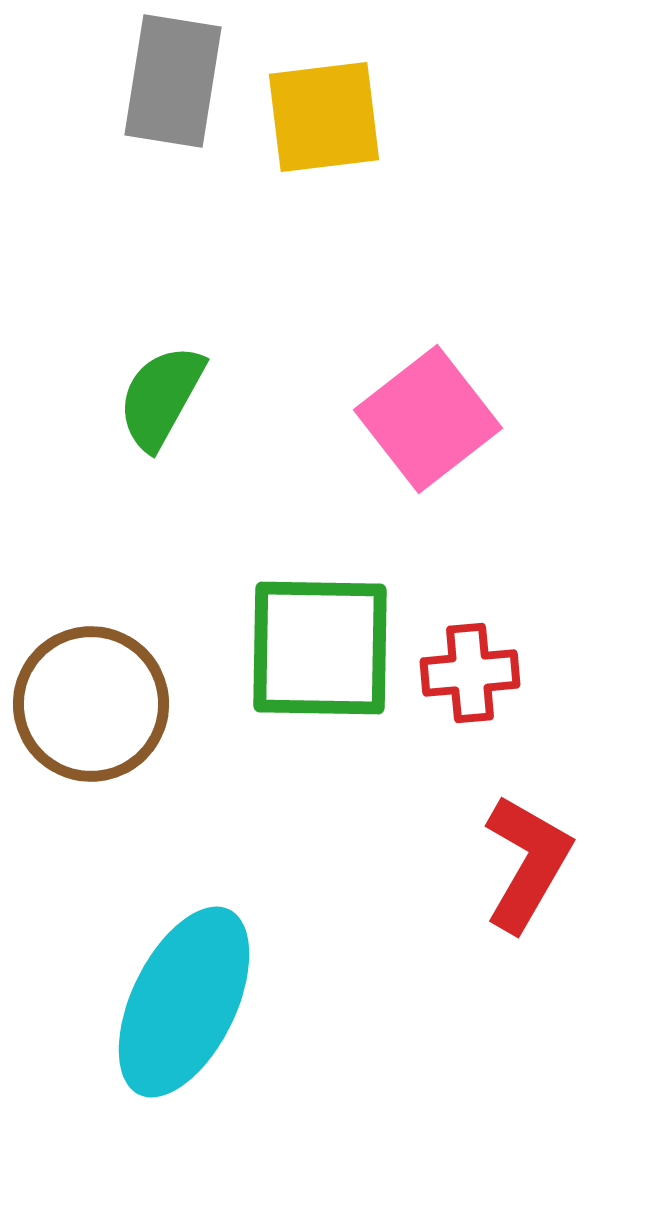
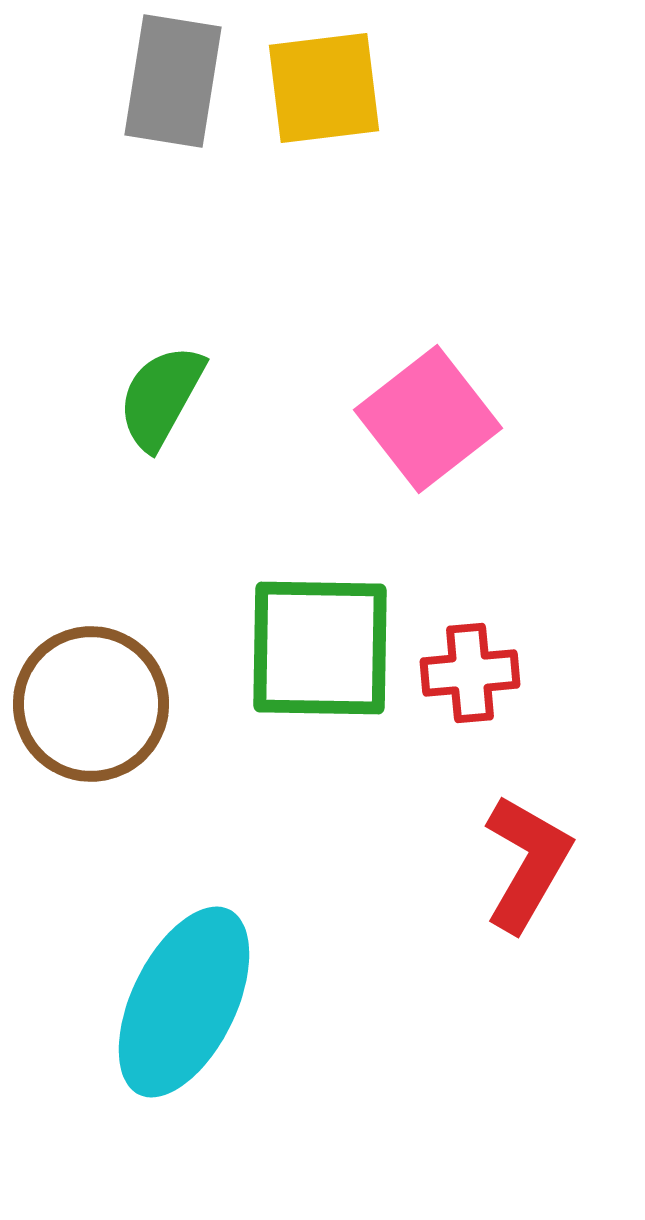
yellow square: moved 29 px up
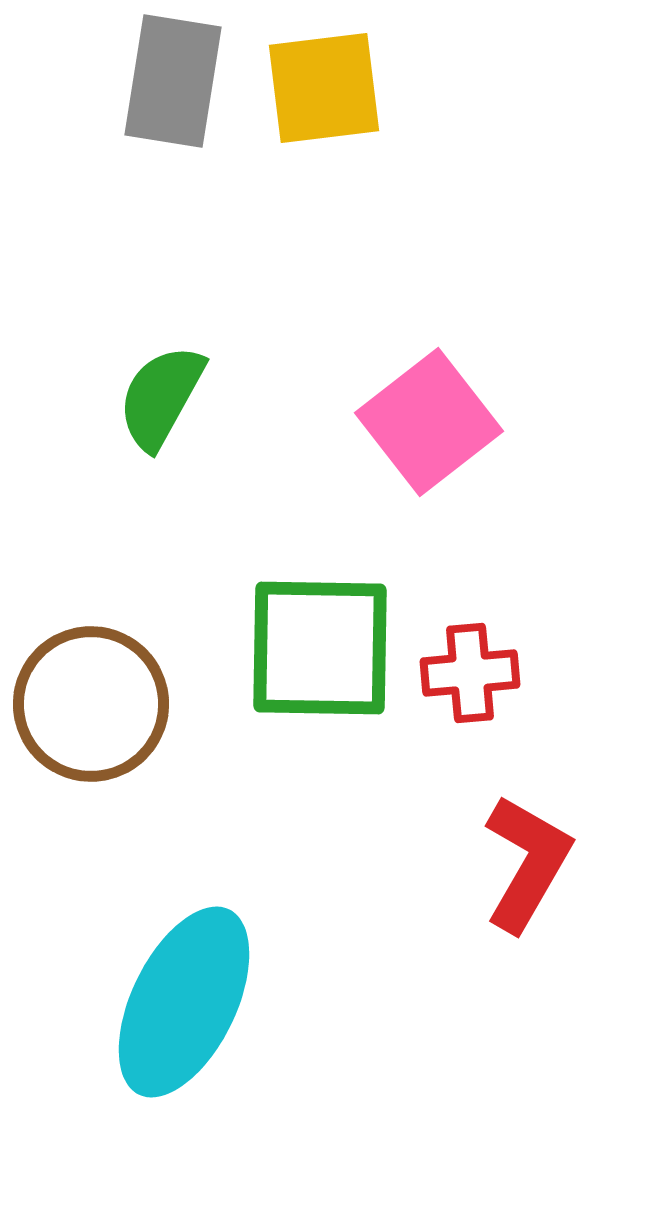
pink square: moved 1 px right, 3 px down
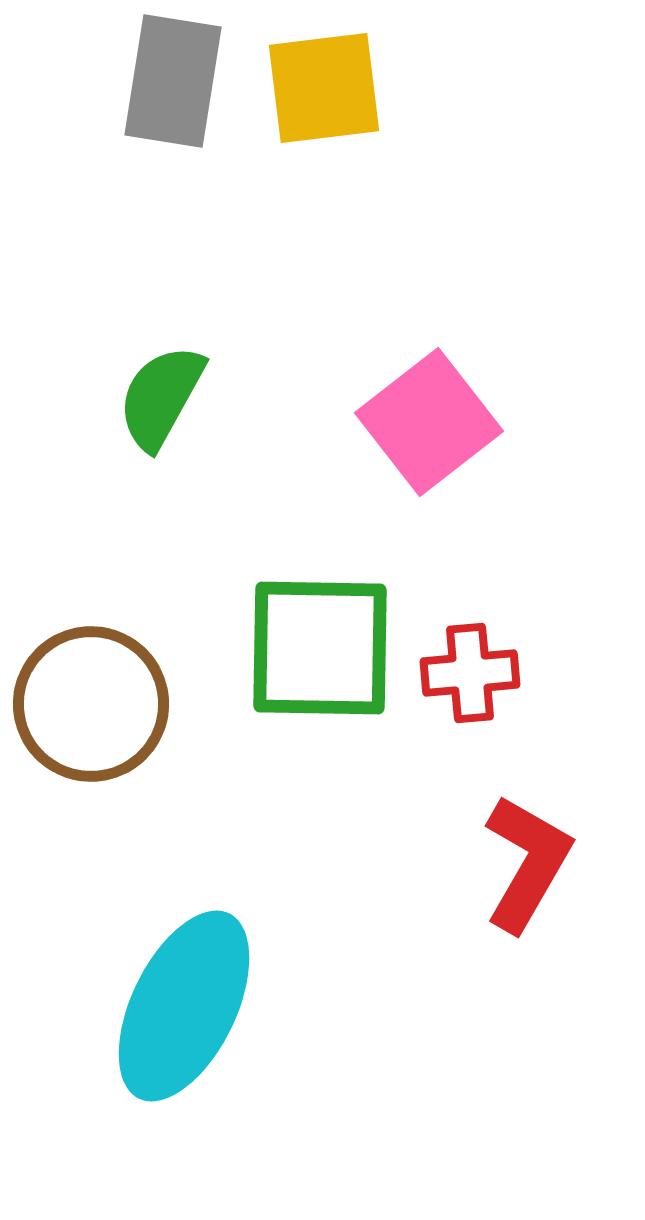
cyan ellipse: moved 4 px down
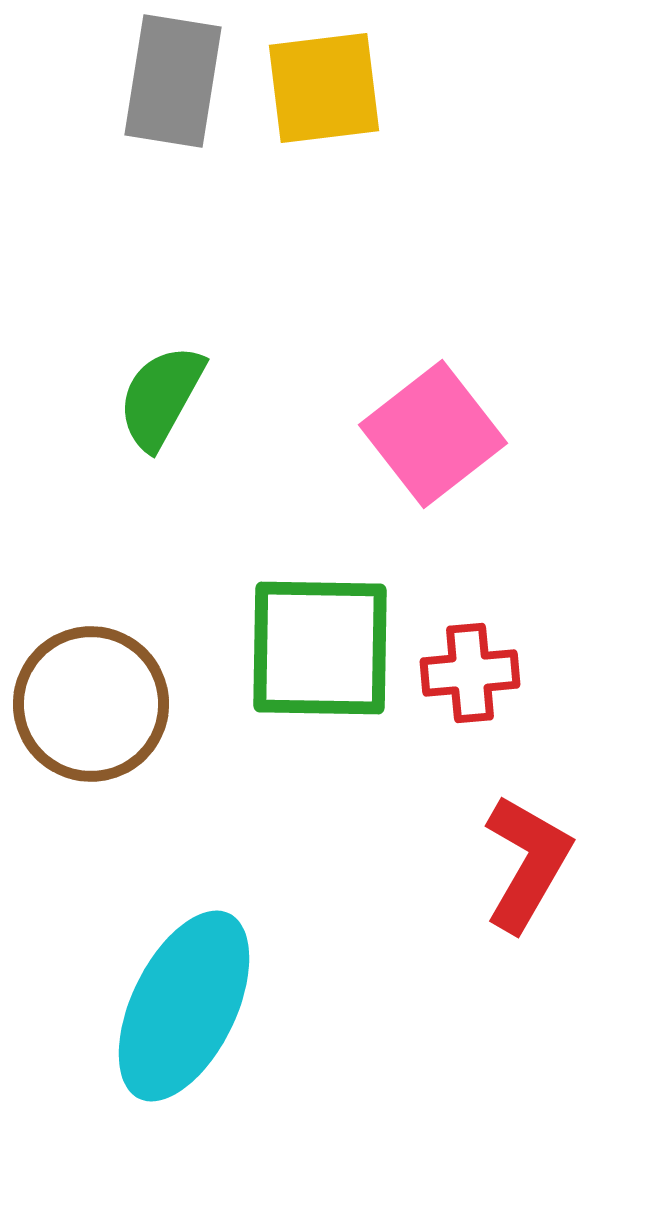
pink square: moved 4 px right, 12 px down
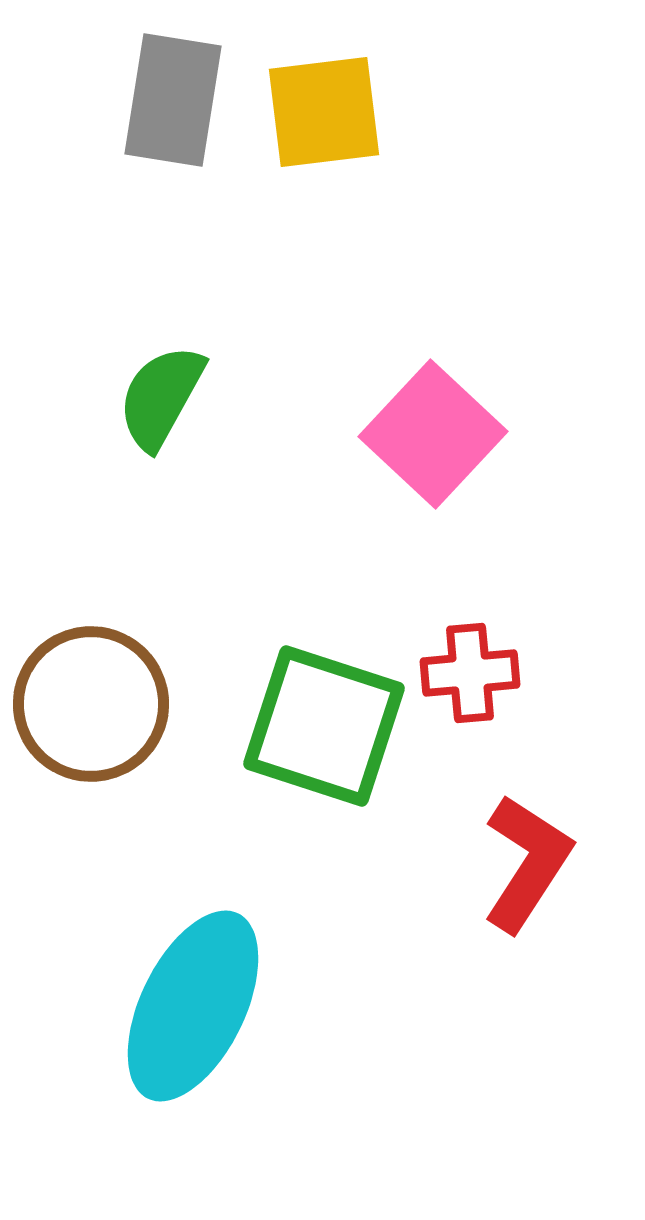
gray rectangle: moved 19 px down
yellow square: moved 24 px down
pink square: rotated 9 degrees counterclockwise
green square: moved 4 px right, 78 px down; rotated 17 degrees clockwise
red L-shape: rotated 3 degrees clockwise
cyan ellipse: moved 9 px right
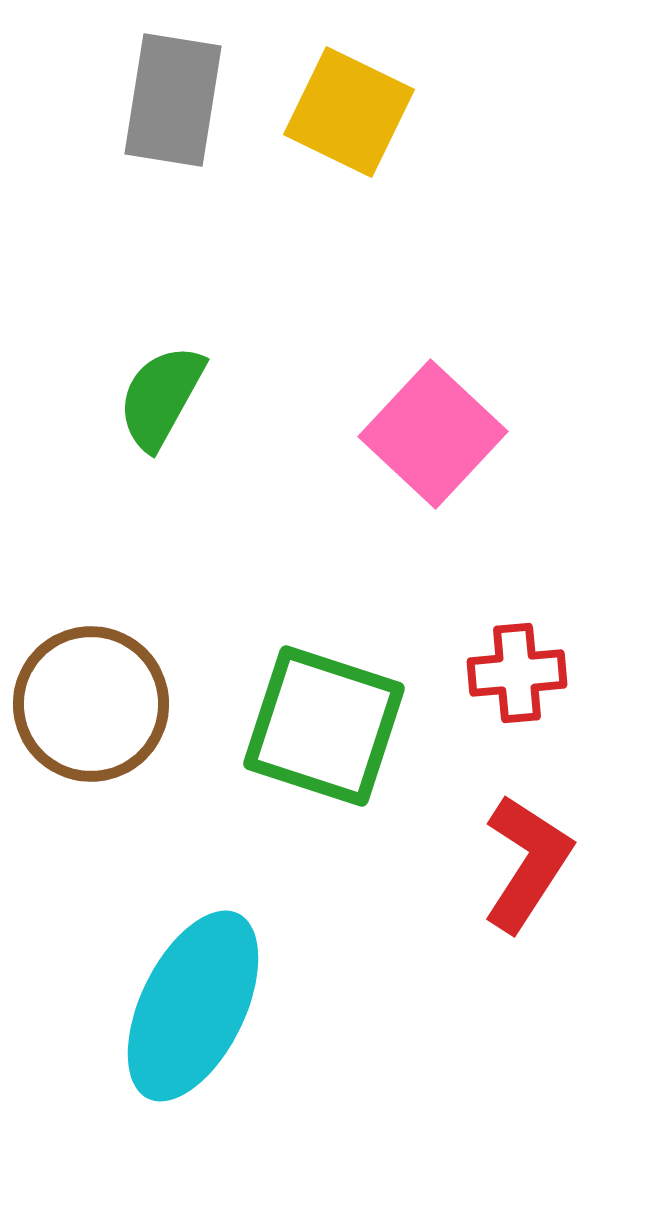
yellow square: moved 25 px right; rotated 33 degrees clockwise
red cross: moved 47 px right
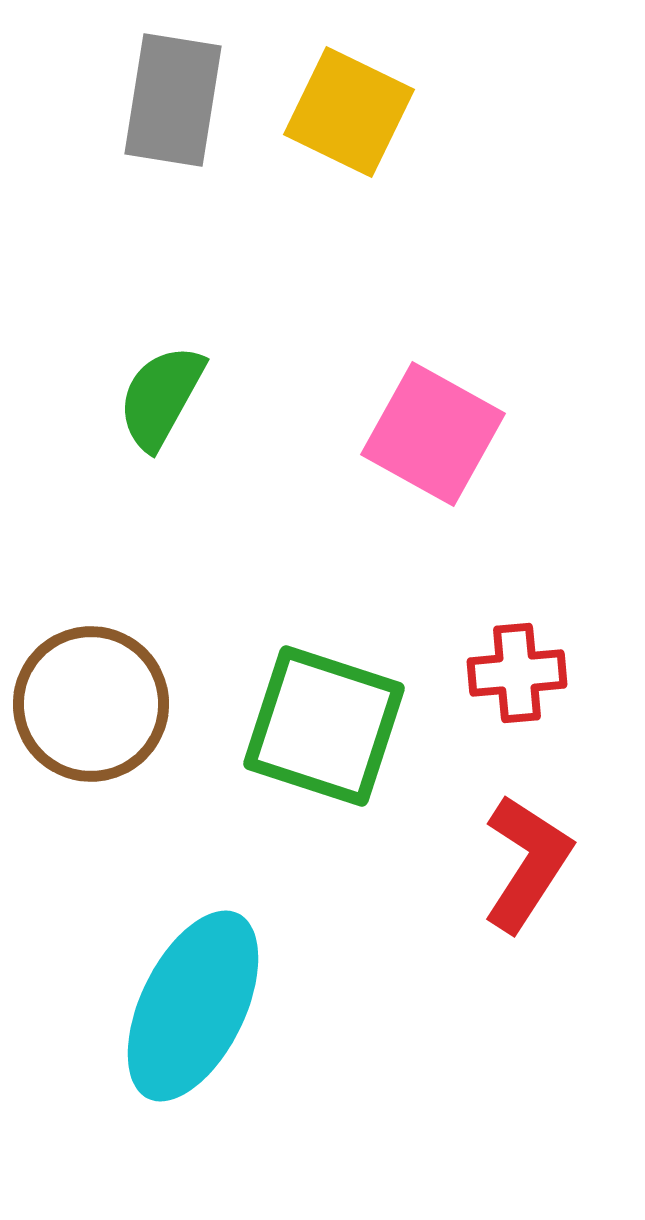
pink square: rotated 14 degrees counterclockwise
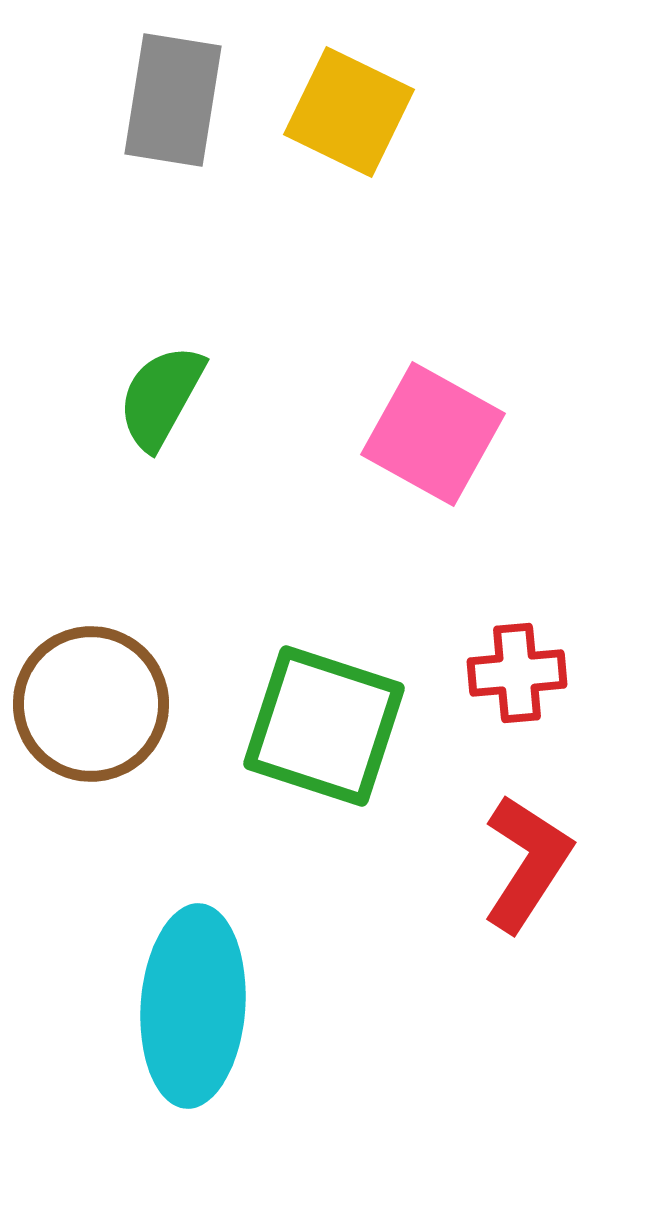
cyan ellipse: rotated 22 degrees counterclockwise
